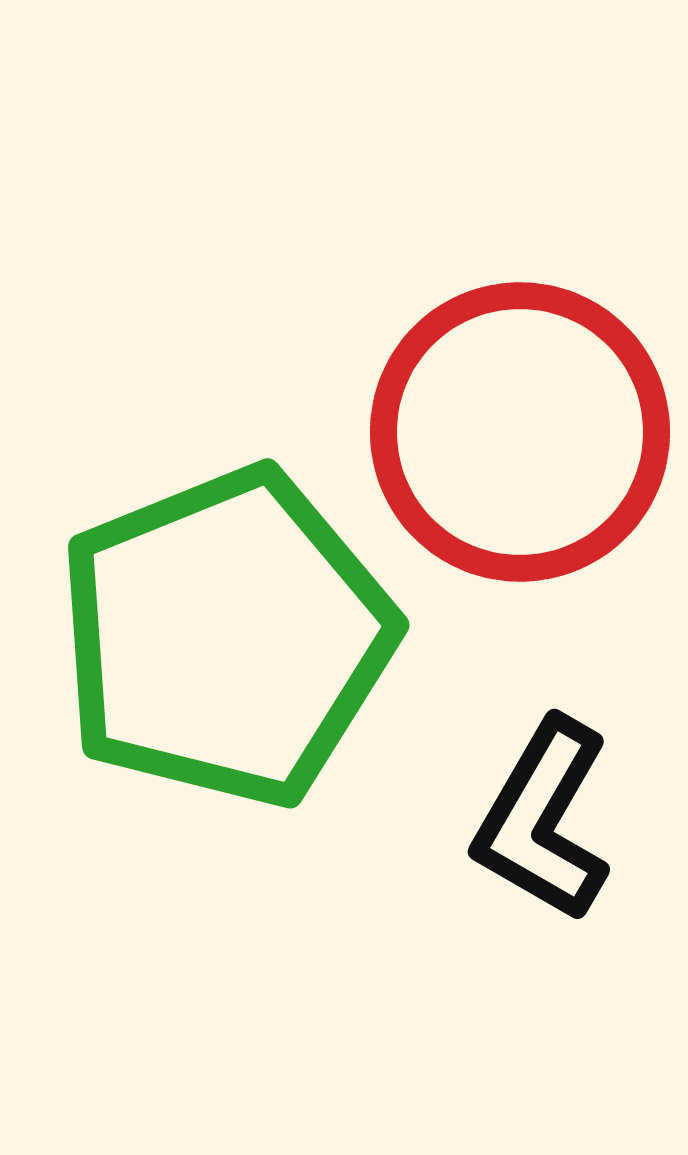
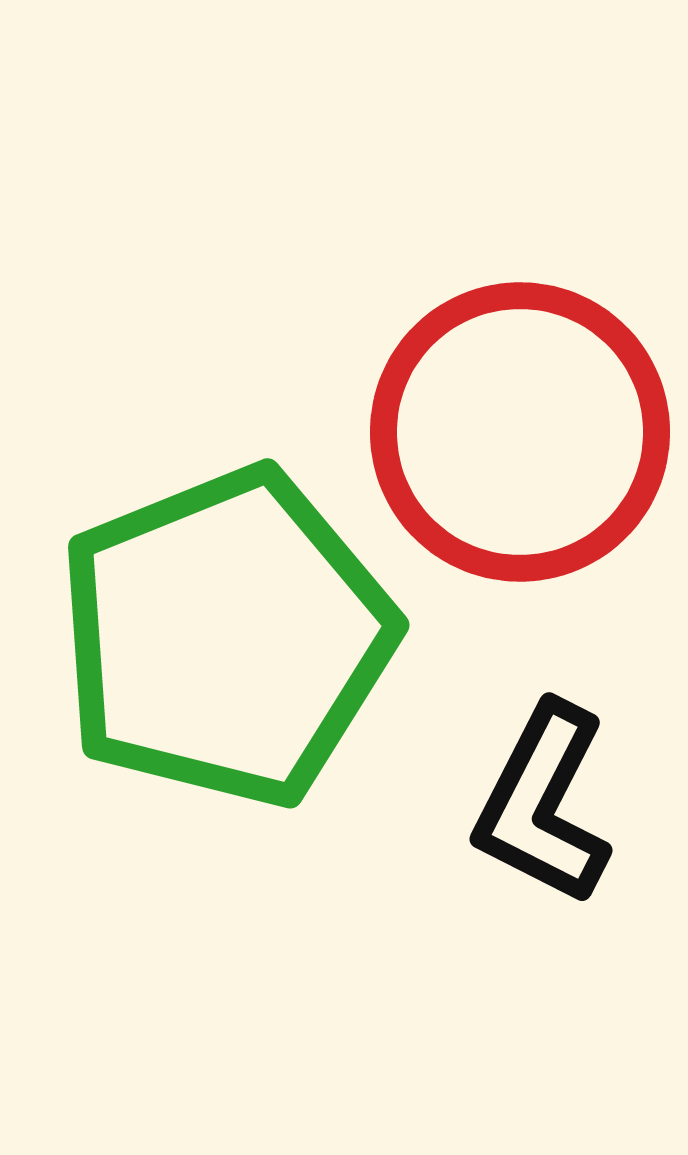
black L-shape: moved 16 px up; rotated 3 degrees counterclockwise
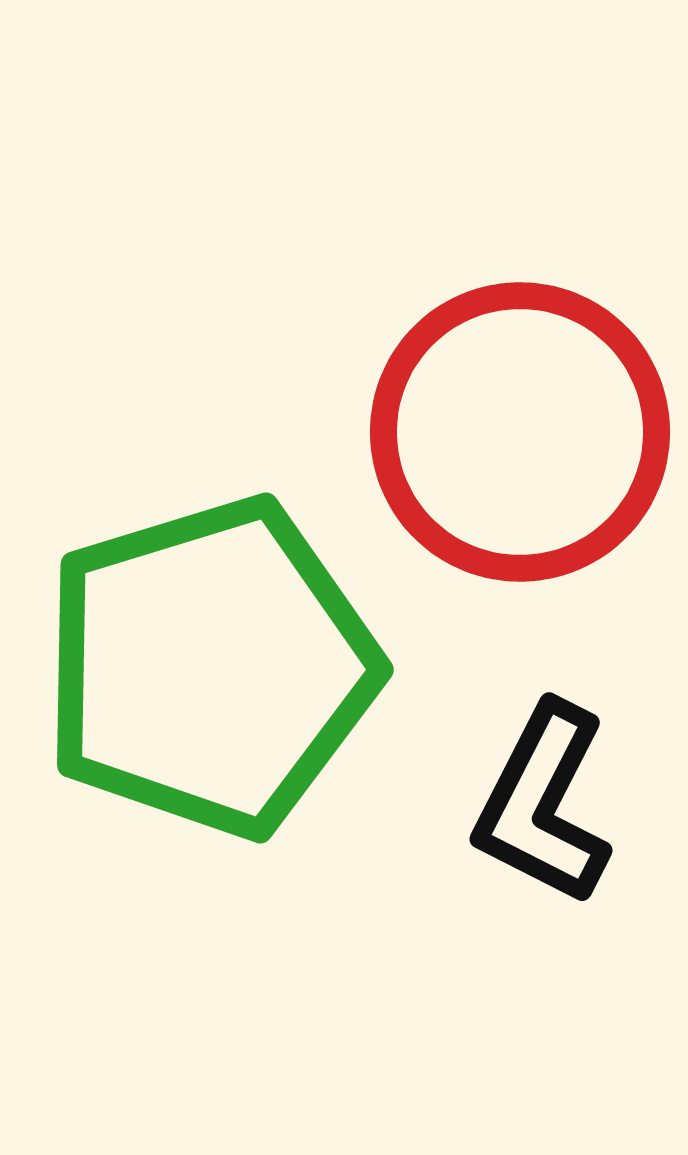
green pentagon: moved 16 px left, 30 px down; rotated 5 degrees clockwise
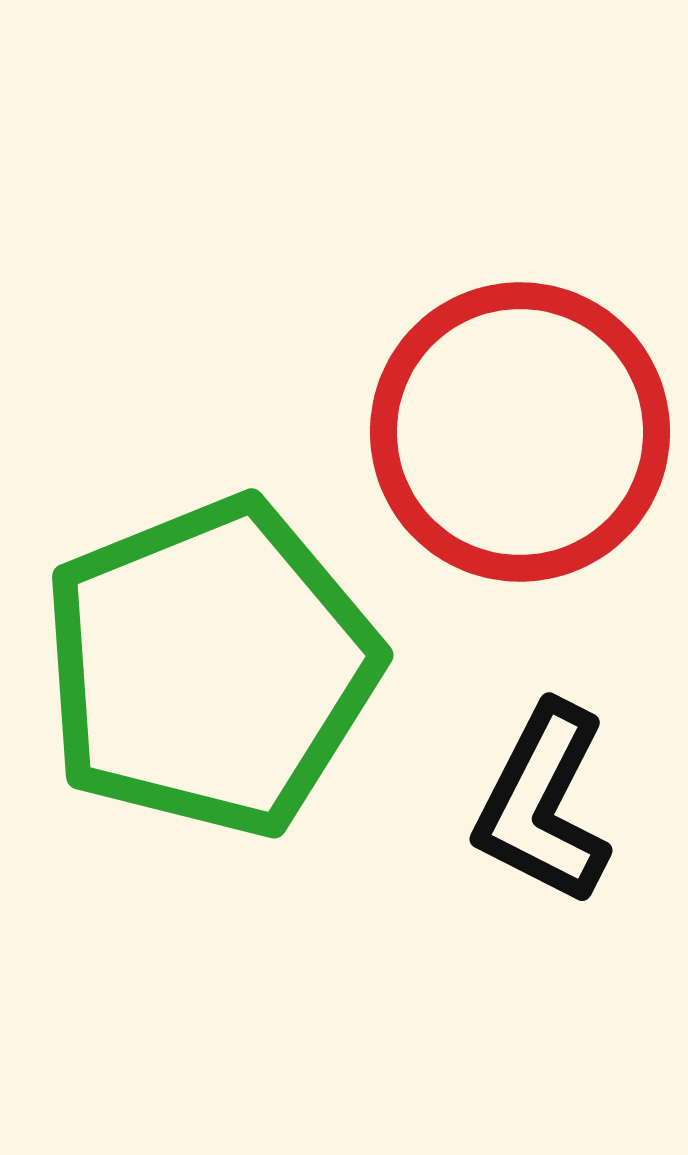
green pentagon: rotated 5 degrees counterclockwise
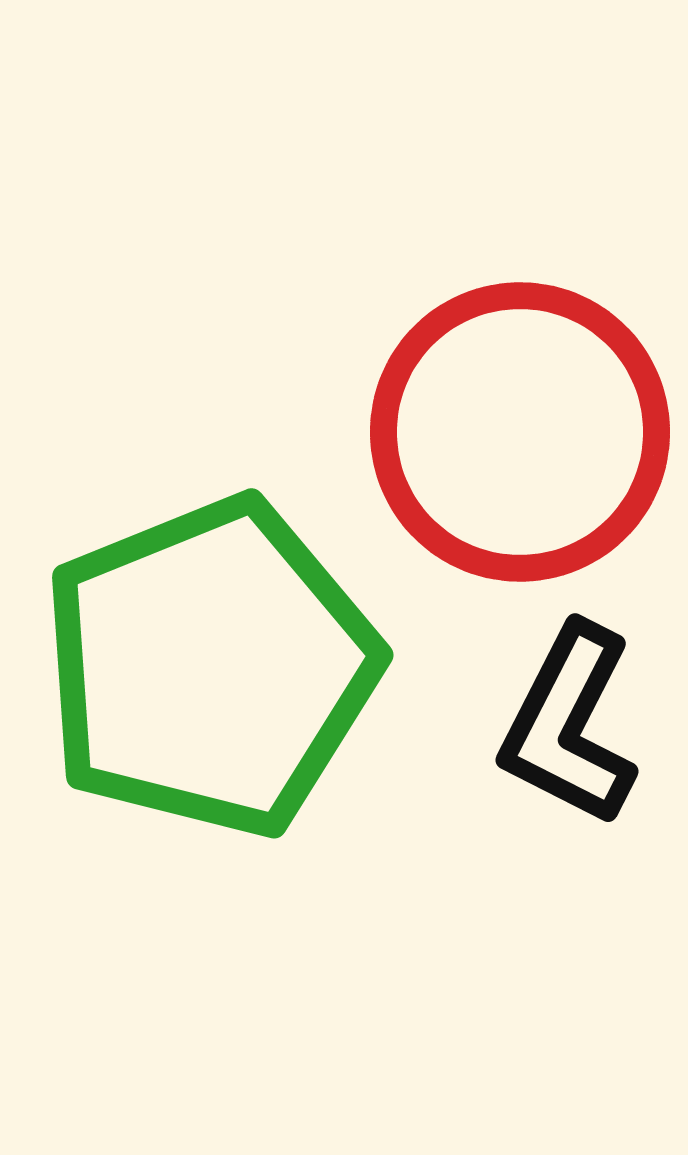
black L-shape: moved 26 px right, 79 px up
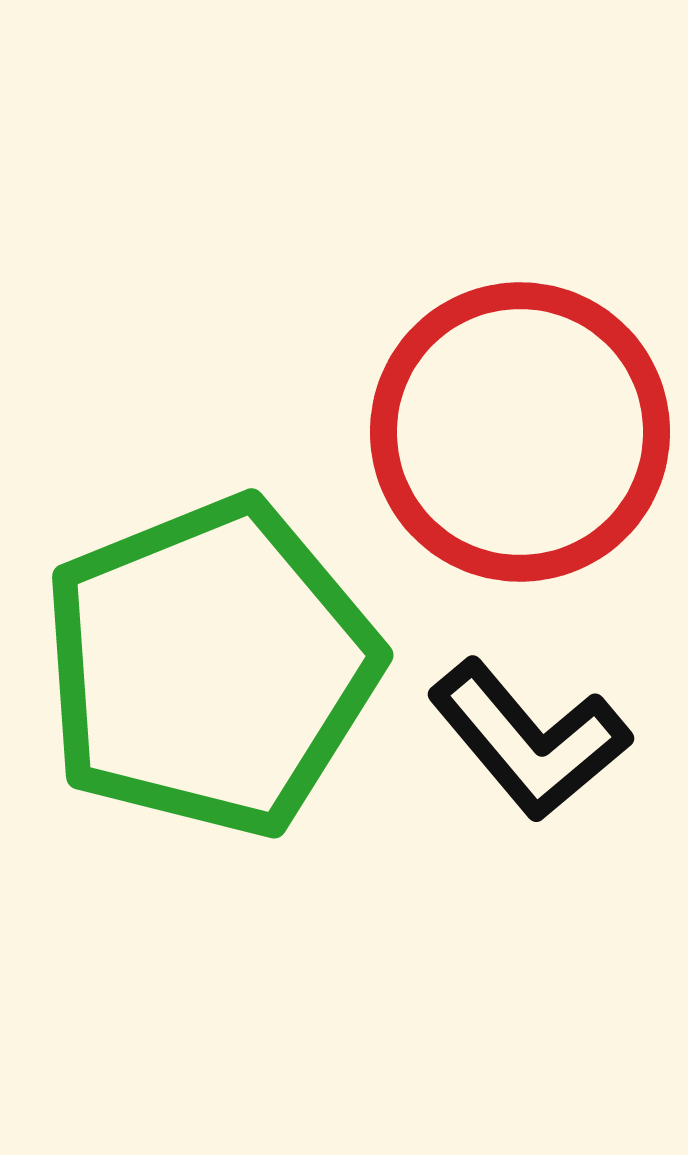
black L-shape: moved 40 px left, 15 px down; rotated 67 degrees counterclockwise
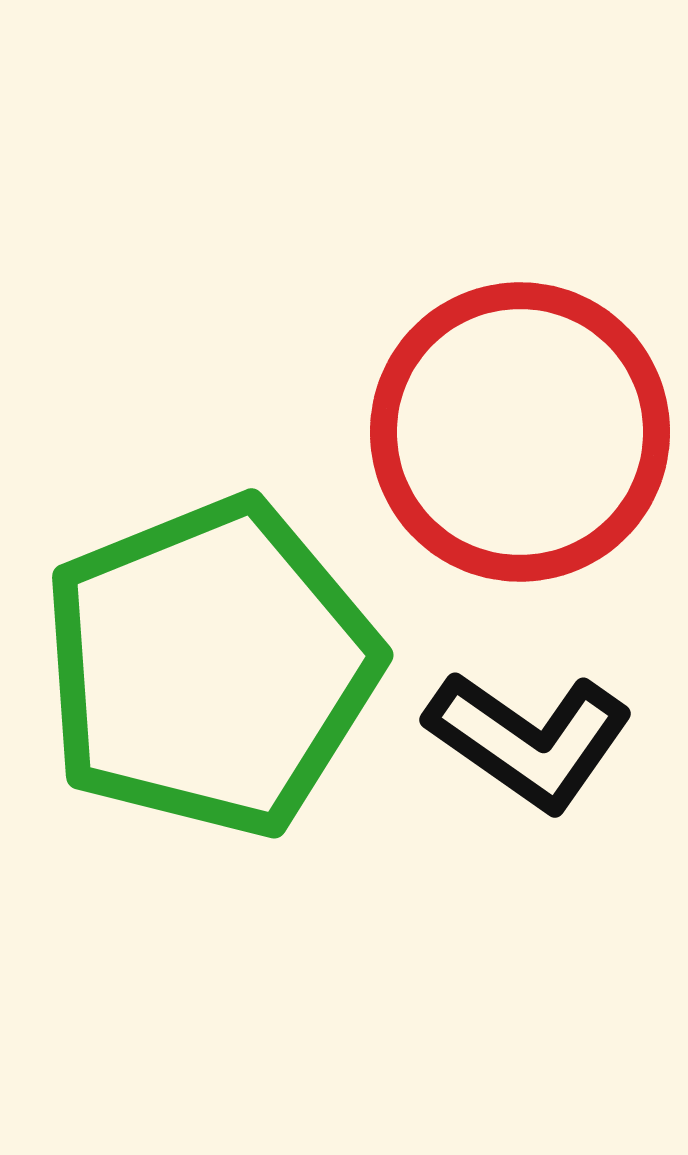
black L-shape: rotated 15 degrees counterclockwise
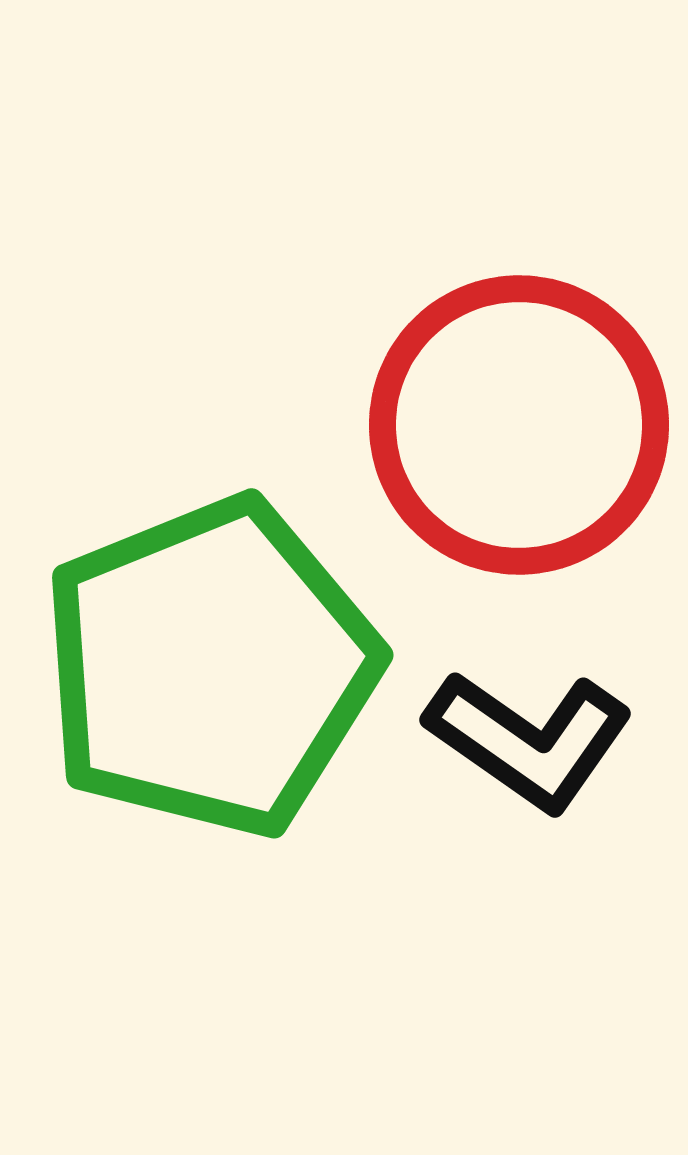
red circle: moved 1 px left, 7 px up
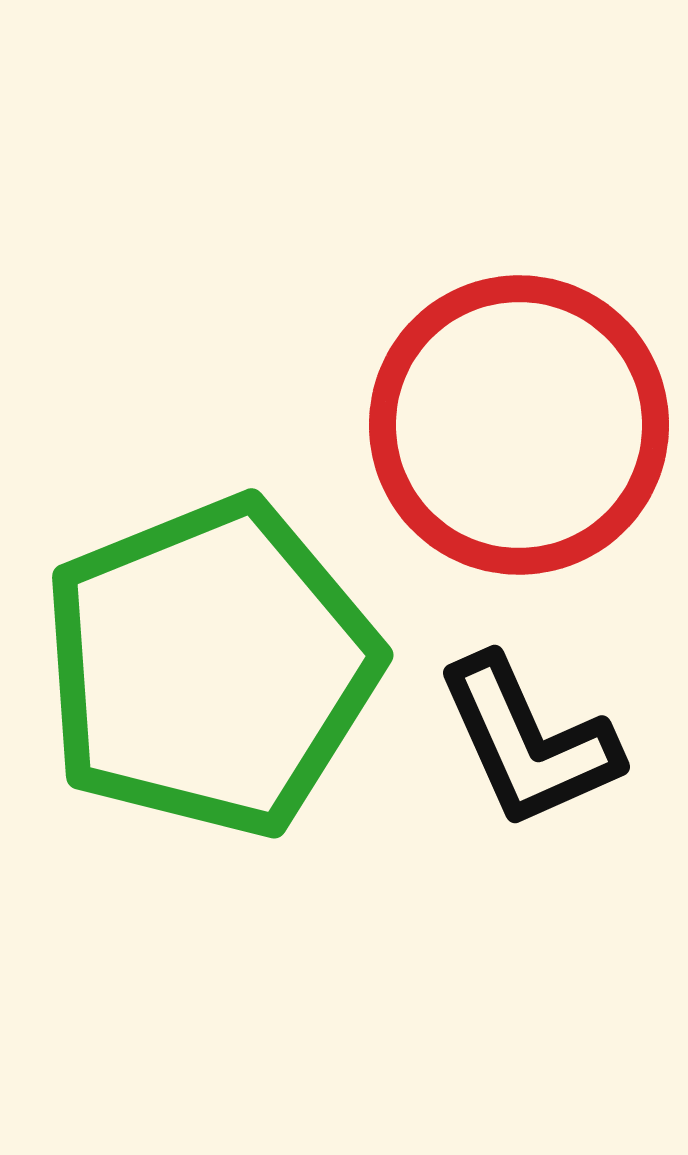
black L-shape: moved 1 px left, 2 px down; rotated 31 degrees clockwise
